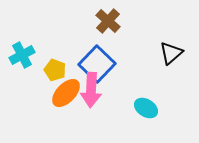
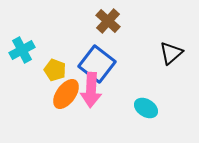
cyan cross: moved 5 px up
blue square: rotated 6 degrees counterclockwise
orange ellipse: moved 1 px down; rotated 8 degrees counterclockwise
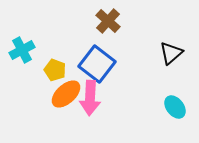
pink arrow: moved 1 px left, 8 px down
orange ellipse: rotated 12 degrees clockwise
cyan ellipse: moved 29 px right, 1 px up; rotated 20 degrees clockwise
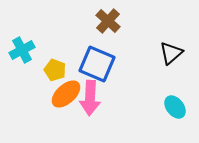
blue square: rotated 15 degrees counterclockwise
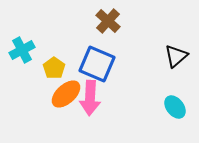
black triangle: moved 5 px right, 3 px down
yellow pentagon: moved 1 px left, 2 px up; rotated 15 degrees clockwise
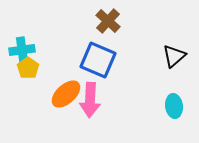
cyan cross: rotated 20 degrees clockwise
black triangle: moved 2 px left
blue square: moved 1 px right, 4 px up
yellow pentagon: moved 26 px left
pink arrow: moved 2 px down
cyan ellipse: moved 1 px left, 1 px up; rotated 30 degrees clockwise
